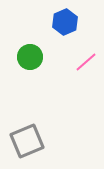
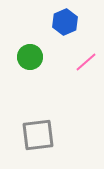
gray square: moved 11 px right, 6 px up; rotated 16 degrees clockwise
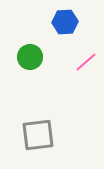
blue hexagon: rotated 20 degrees clockwise
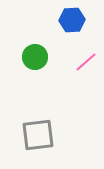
blue hexagon: moved 7 px right, 2 px up
green circle: moved 5 px right
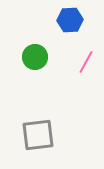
blue hexagon: moved 2 px left
pink line: rotated 20 degrees counterclockwise
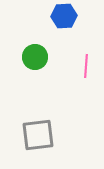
blue hexagon: moved 6 px left, 4 px up
pink line: moved 4 px down; rotated 25 degrees counterclockwise
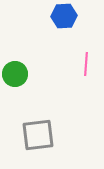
green circle: moved 20 px left, 17 px down
pink line: moved 2 px up
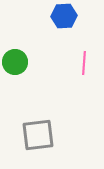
pink line: moved 2 px left, 1 px up
green circle: moved 12 px up
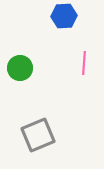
green circle: moved 5 px right, 6 px down
gray square: rotated 16 degrees counterclockwise
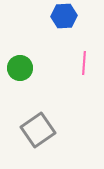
gray square: moved 5 px up; rotated 12 degrees counterclockwise
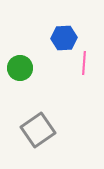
blue hexagon: moved 22 px down
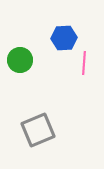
green circle: moved 8 px up
gray square: rotated 12 degrees clockwise
